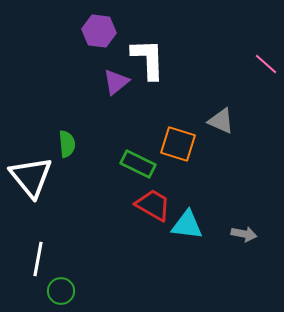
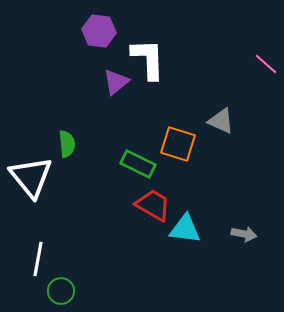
cyan triangle: moved 2 px left, 4 px down
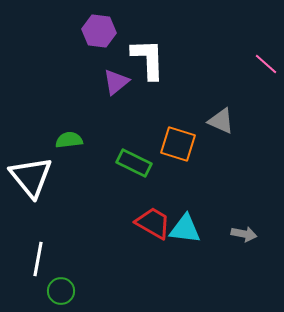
green semicircle: moved 2 px right, 4 px up; rotated 92 degrees counterclockwise
green rectangle: moved 4 px left, 1 px up
red trapezoid: moved 18 px down
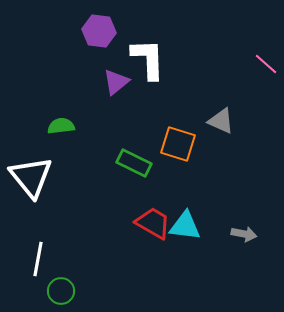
green semicircle: moved 8 px left, 14 px up
cyan triangle: moved 3 px up
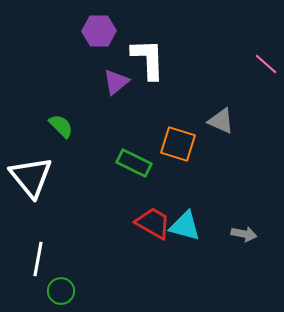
purple hexagon: rotated 8 degrees counterclockwise
green semicircle: rotated 52 degrees clockwise
cyan triangle: rotated 8 degrees clockwise
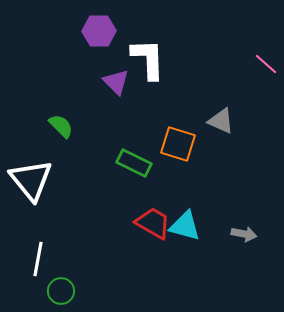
purple triangle: rotated 36 degrees counterclockwise
white triangle: moved 3 px down
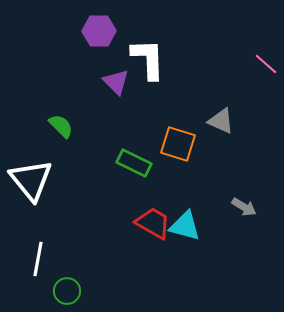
gray arrow: moved 27 px up; rotated 20 degrees clockwise
green circle: moved 6 px right
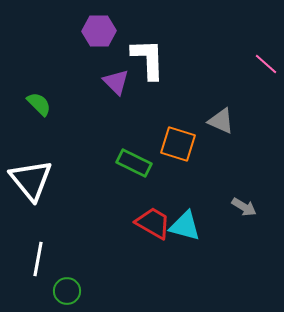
green semicircle: moved 22 px left, 22 px up
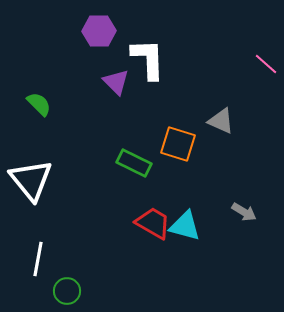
gray arrow: moved 5 px down
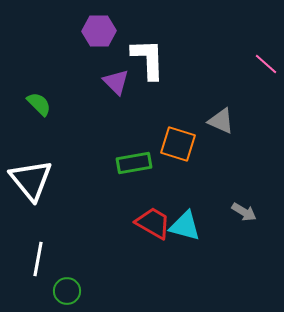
green rectangle: rotated 36 degrees counterclockwise
